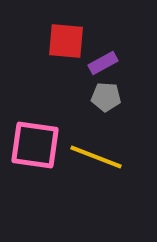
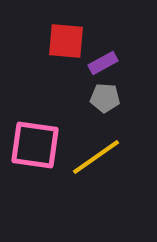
gray pentagon: moved 1 px left, 1 px down
yellow line: rotated 56 degrees counterclockwise
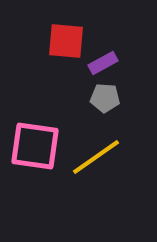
pink square: moved 1 px down
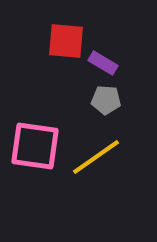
purple rectangle: rotated 60 degrees clockwise
gray pentagon: moved 1 px right, 2 px down
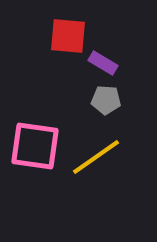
red square: moved 2 px right, 5 px up
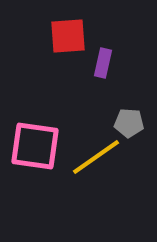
red square: rotated 9 degrees counterclockwise
purple rectangle: rotated 72 degrees clockwise
gray pentagon: moved 23 px right, 23 px down
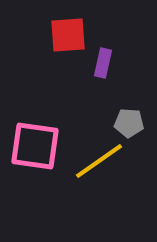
red square: moved 1 px up
yellow line: moved 3 px right, 4 px down
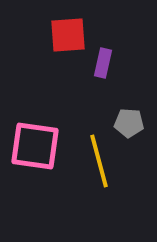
yellow line: rotated 70 degrees counterclockwise
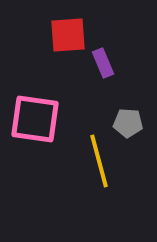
purple rectangle: rotated 36 degrees counterclockwise
gray pentagon: moved 1 px left
pink square: moved 27 px up
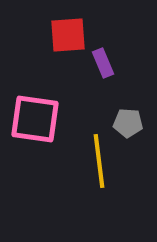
yellow line: rotated 8 degrees clockwise
